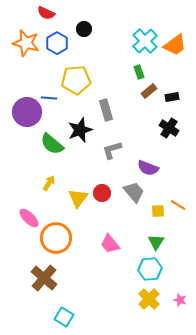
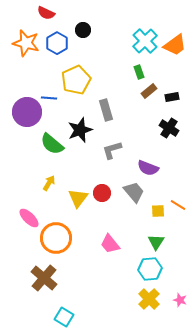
black circle: moved 1 px left, 1 px down
yellow pentagon: rotated 20 degrees counterclockwise
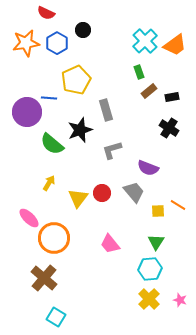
orange star: rotated 24 degrees counterclockwise
orange circle: moved 2 px left
cyan square: moved 8 px left
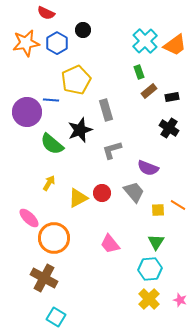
blue line: moved 2 px right, 2 px down
yellow triangle: rotated 25 degrees clockwise
yellow square: moved 1 px up
brown cross: rotated 12 degrees counterclockwise
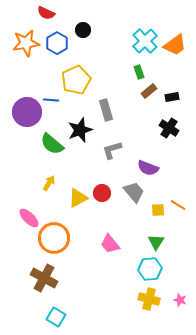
yellow cross: rotated 30 degrees counterclockwise
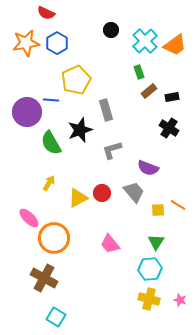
black circle: moved 28 px right
green semicircle: moved 1 px left, 1 px up; rotated 20 degrees clockwise
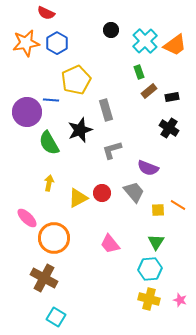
green semicircle: moved 2 px left
yellow arrow: rotated 21 degrees counterclockwise
pink ellipse: moved 2 px left
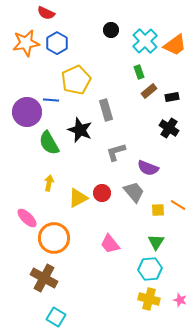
black star: rotated 30 degrees counterclockwise
gray L-shape: moved 4 px right, 2 px down
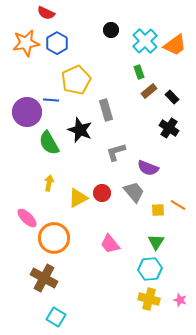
black rectangle: rotated 56 degrees clockwise
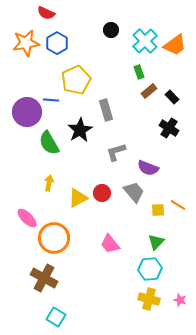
black star: rotated 20 degrees clockwise
green triangle: rotated 12 degrees clockwise
